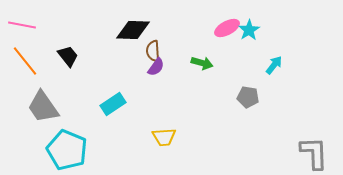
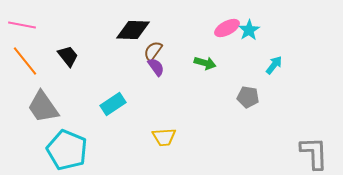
brown semicircle: rotated 40 degrees clockwise
green arrow: moved 3 px right
purple semicircle: rotated 72 degrees counterclockwise
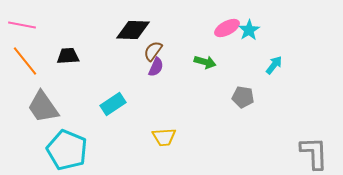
black trapezoid: rotated 55 degrees counterclockwise
green arrow: moved 1 px up
purple semicircle: rotated 60 degrees clockwise
gray pentagon: moved 5 px left
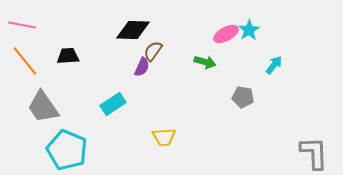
pink ellipse: moved 1 px left, 6 px down
purple semicircle: moved 14 px left
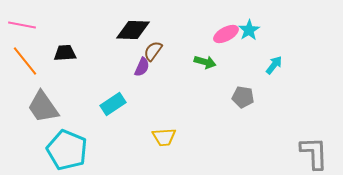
black trapezoid: moved 3 px left, 3 px up
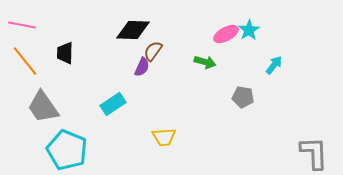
black trapezoid: rotated 85 degrees counterclockwise
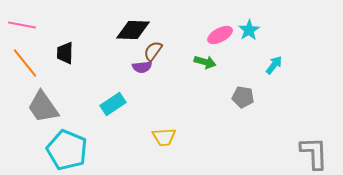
pink ellipse: moved 6 px left, 1 px down
orange line: moved 2 px down
purple semicircle: rotated 60 degrees clockwise
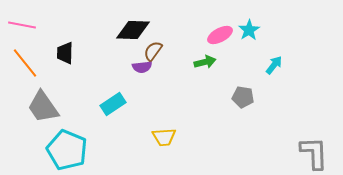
green arrow: rotated 30 degrees counterclockwise
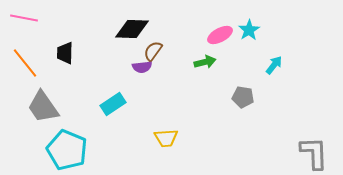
pink line: moved 2 px right, 7 px up
black diamond: moved 1 px left, 1 px up
yellow trapezoid: moved 2 px right, 1 px down
